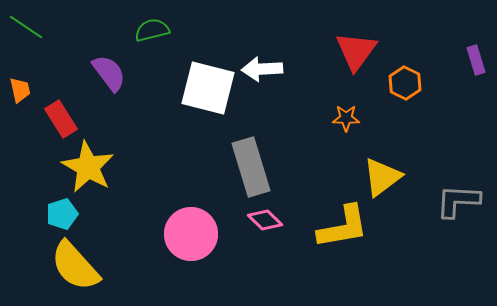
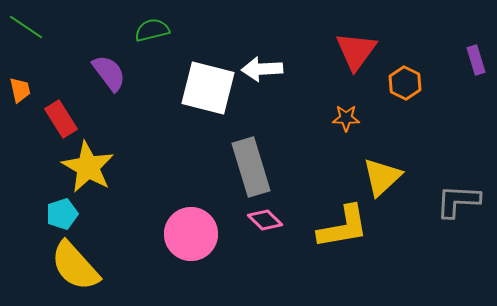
yellow triangle: rotated 6 degrees counterclockwise
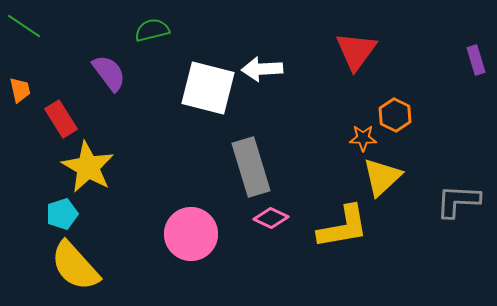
green line: moved 2 px left, 1 px up
orange hexagon: moved 10 px left, 32 px down
orange star: moved 17 px right, 20 px down
pink diamond: moved 6 px right, 2 px up; rotated 20 degrees counterclockwise
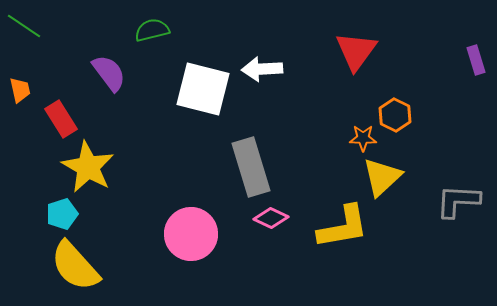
white square: moved 5 px left, 1 px down
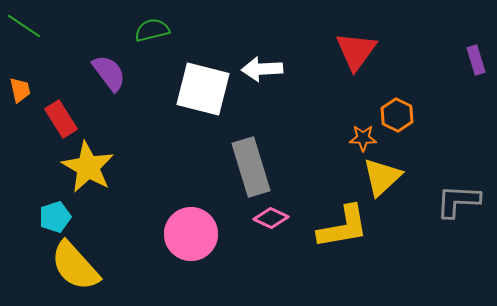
orange hexagon: moved 2 px right
cyan pentagon: moved 7 px left, 3 px down
